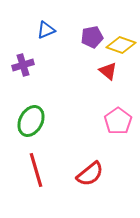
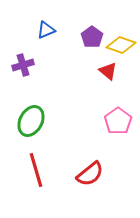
purple pentagon: rotated 25 degrees counterclockwise
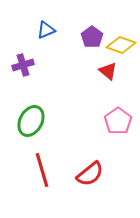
red line: moved 6 px right
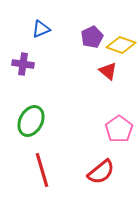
blue triangle: moved 5 px left, 1 px up
purple pentagon: rotated 10 degrees clockwise
purple cross: moved 1 px up; rotated 25 degrees clockwise
pink pentagon: moved 1 px right, 8 px down
red semicircle: moved 11 px right, 2 px up
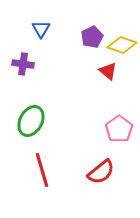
blue triangle: rotated 36 degrees counterclockwise
yellow diamond: moved 1 px right
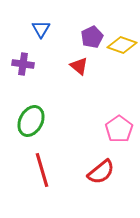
red triangle: moved 29 px left, 5 px up
